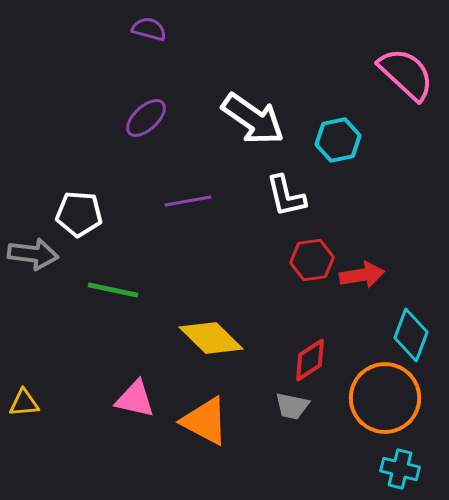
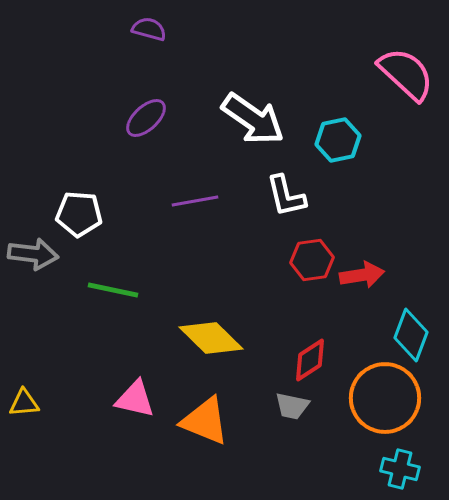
purple line: moved 7 px right
orange triangle: rotated 6 degrees counterclockwise
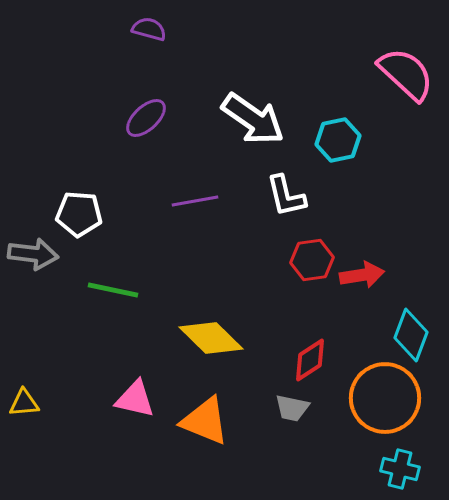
gray trapezoid: moved 2 px down
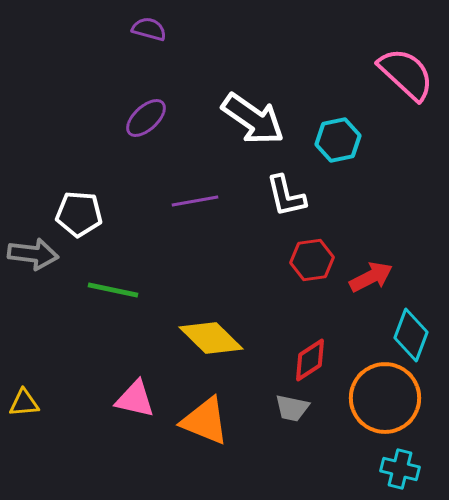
red arrow: moved 9 px right, 2 px down; rotated 18 degrees counterclockwise
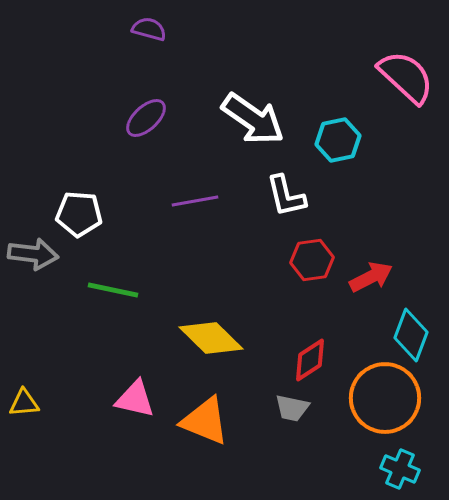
pink semicircle: moved 3 px down
cyan cross: rotated 9 degrees clockwise
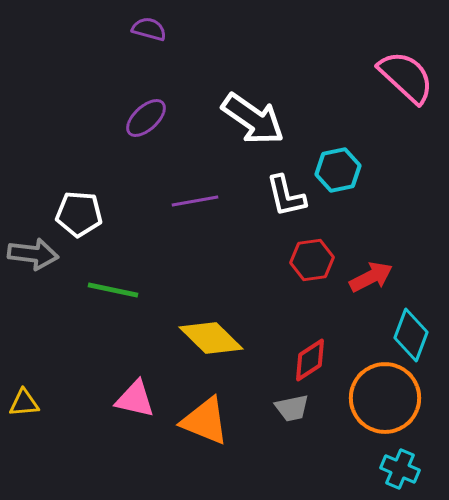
cyan hexagon: moved 30 px down
gray trapezoid: rotated 24 degrees counterclockwise
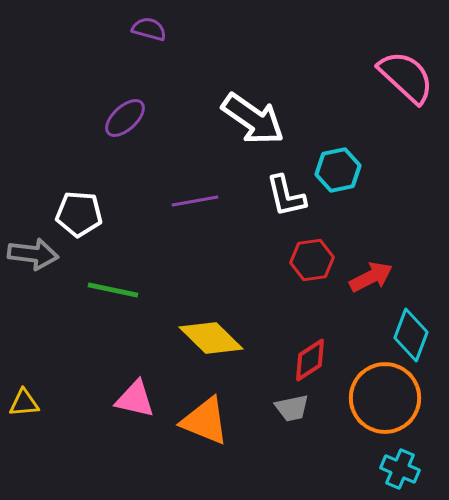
purple ellipse: moved 21 px left
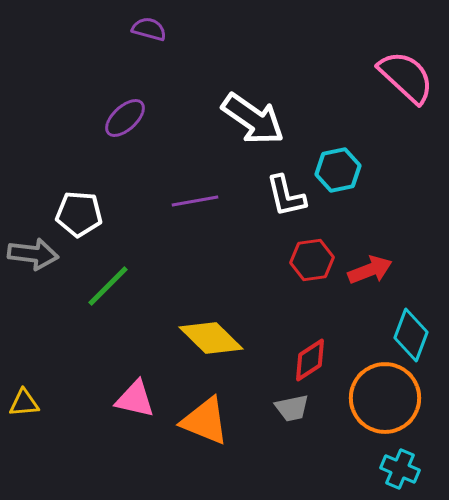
red arrow: moved 1 px left, 7 px up; rotated 6 degrees clockwise
green line: moved 5 px left, 4 px up; rotated 57 degrees counterclockwise
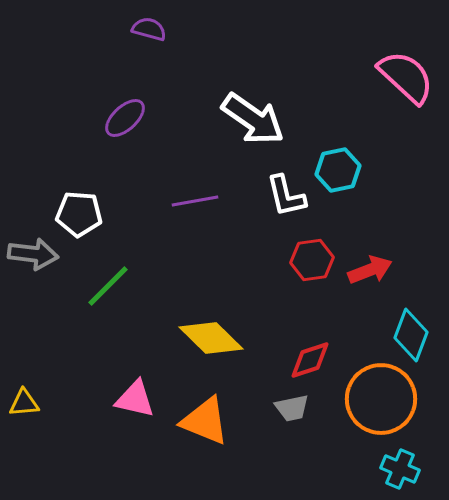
red diamond: rotated 15 degrees clockwise
orange circle: moved 4 px left, 1 px down
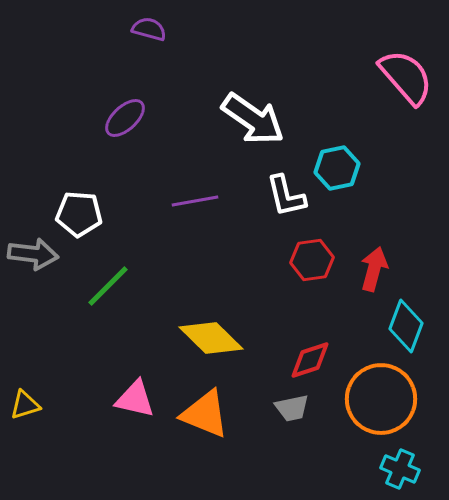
pink semicircle: rotated 6 degrees clockwise
cyan hexagon: moved 1 px left, 2 px up
red arrow: moved 4 px right, 1 px up; rotated 54 degrees counterclockwise
cyan diamond: moved 5 px left, 9 px up
yellow triangle: moved 1 px right, 2 px down; rotated 12 degrees counterclockwise
orange triangle: moved 7 px up
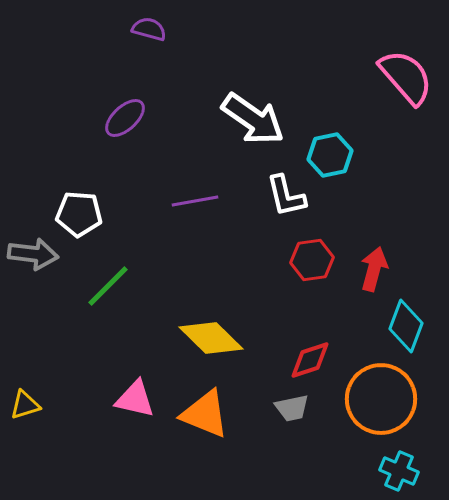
cyan hexagon: moved 7 px left, 13 px up
cyan cross: moved 1 px left, 2 px down
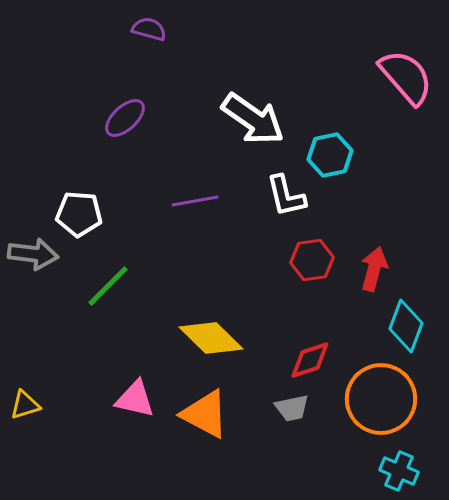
orange triangle: rotated 6 degrees clockwise
